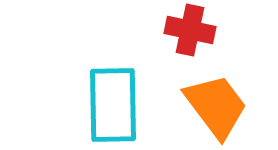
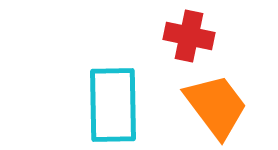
red cross: moved 1 px left, 6 px down
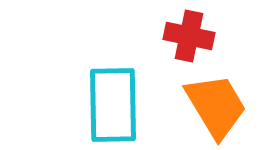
orange trapezoid: rotated 6 degrees clockwise
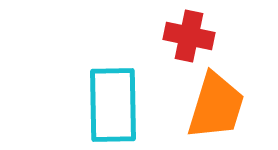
orange trapezoid: rotated 48 degrees clockwise
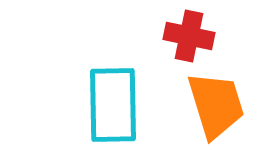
orange trapezoid: moved 1 px up; rotated 34 degrees counterclockwise
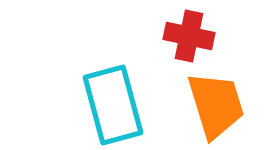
cyan rectangle: rotated 14 degrees counterclockwise
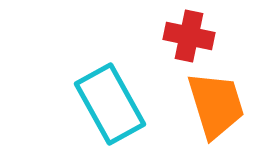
cyan rectangle: moved 3 px left, 1 px up; rotated 14 degrees counterclockwise
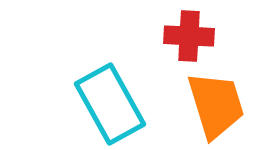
red cross: rotated 9 degrees counterclockwise
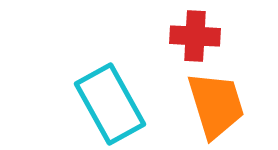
red cross: moved 6 px right
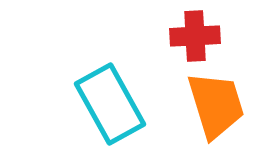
red cross: rotated 6 degrees counterclockwise
